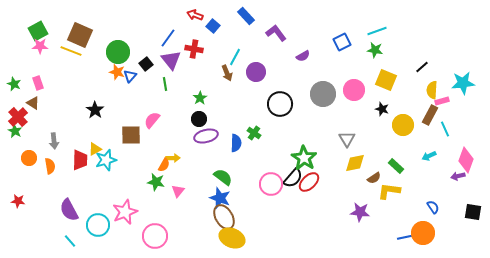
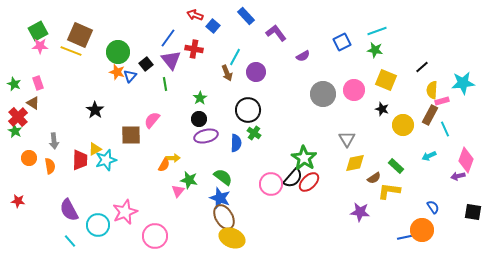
black circle at (280, 104): moved 32 px left, 6 px down
green star at (156, 182): moved 33 px right, 2 px up
orange circle at (423, 233): moved 1 px left, 3 px up
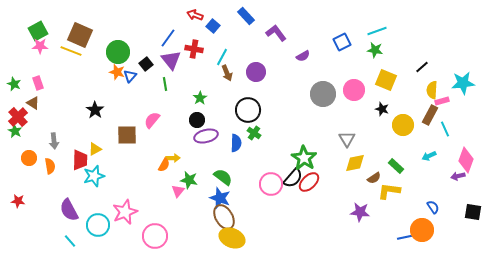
cyan line at (235, 57): moved 13 px left
black circle at (199, 119): moved 2 px left, 1 px down
brown square at (131, 135): moved 4 px left
cyan star at (106, 160): moved 12 px left, 16 px down
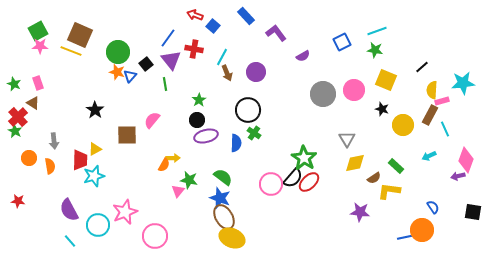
green star at (200, 98): moved 1 px left, 2 px down
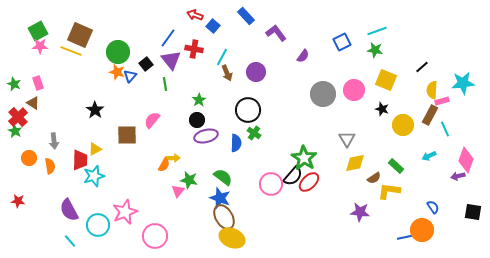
purple semicircle at (303, 56): rotated 24 degrees counterclockwise
black semicircle at (293, 178): moved 2 px up
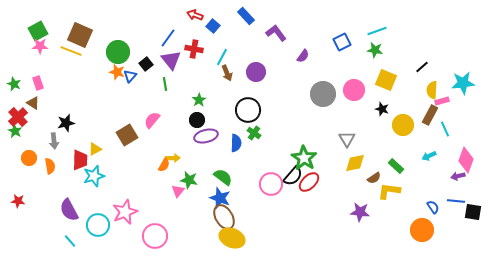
black star at (95, 110): moved 29 px left, 13 px down; rotated 24 degrees clockwise
brown square at (127, 135): rotated 30 degrees counterclockwise
blue line at (406, 237): moved 50 px right, 36 px up; rotated 18 degrees clockwise
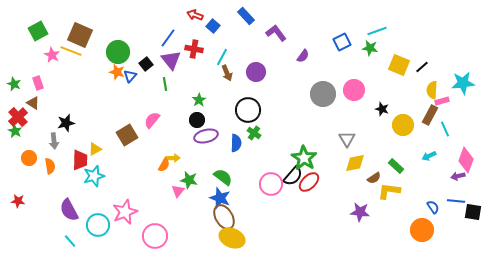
pink star at (40, 46): moved 12 px right, 9 px down; rotated 28 degrees clockwise
green star at (375, 50): moved 5 px left, 2 px up
yellow square at (386, 80): moved 13 px right, 15 px up
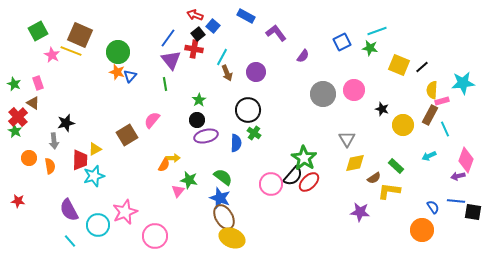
blue rectangle at (246, 16): rotated 18 degrees counterclockwise
black square at (146, 64): moved 52 px right, 30 px up
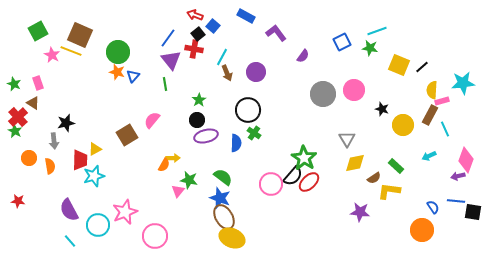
blue triangle at (130, 76): moved 3 px right
